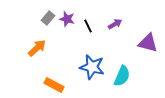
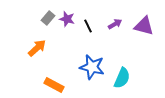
purple triangle: moved 4 px left, 17 px up
cyan semicircle: moved 2 px down
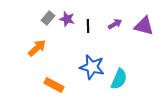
black line: rotated 24 degrees clockwise
cyan semicircle: moved 3 px left, 1 px down
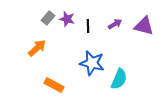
blue star: moved 4 px up
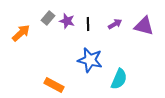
purple star: moved 2 px down
black line: moved 2 px up
orange arrow: moved 16 px left, 15 px up
blue star: moved 2 px left, 3 px up
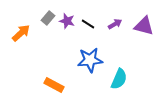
black line: rotated 56 degrees counterclockwise
blue star: rotated 20 degrees counterclockwise
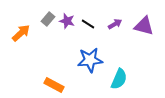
gray rectangle: moved 1 px down
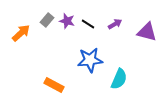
gray rectangle: moved 1 px left, 1 px down
purple triangle: moved 3 px right, 6 px down
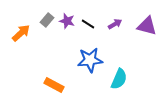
purple triangle: moved 6 px up
